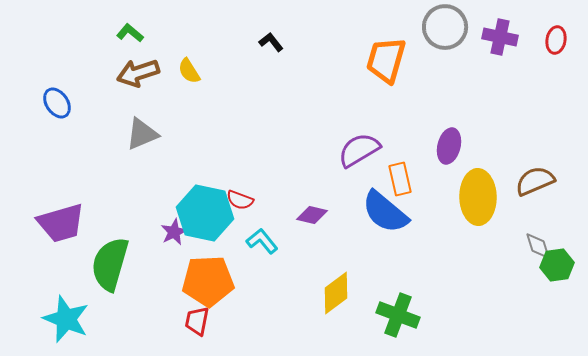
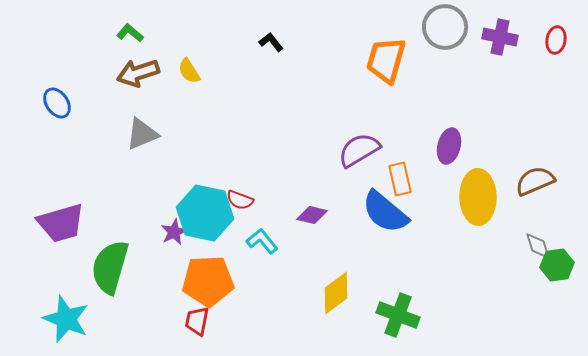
green semicircle: moved 3 px down
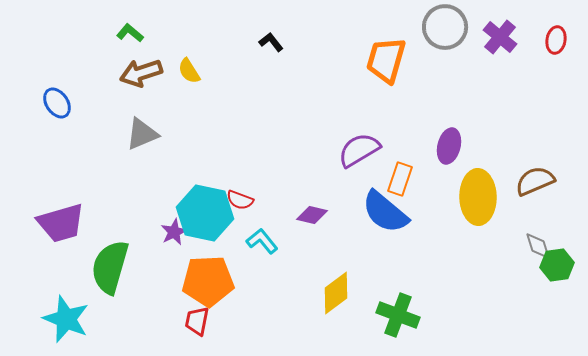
purple cross: rotated 28 degrees clockwise
brown arrow: moved 3 px right
orange rectangle: rotated 32 degrees clockwise
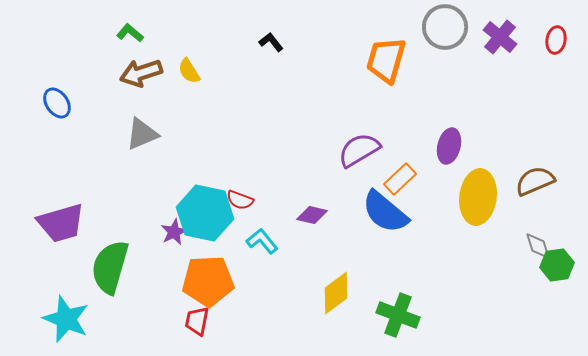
orange rectangle: rotated 28 degrees clockwise
yellow ellipse: rotated 8 degrees clockwise
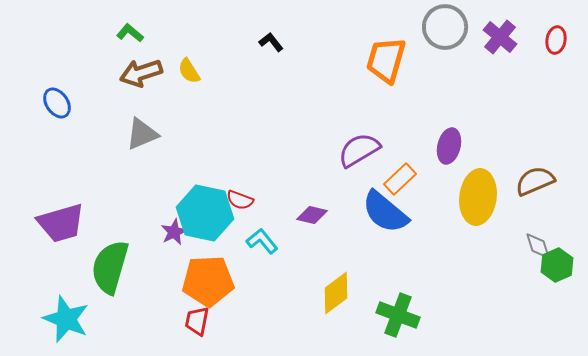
green hexagon: rotated 16 degrees counterclockwise
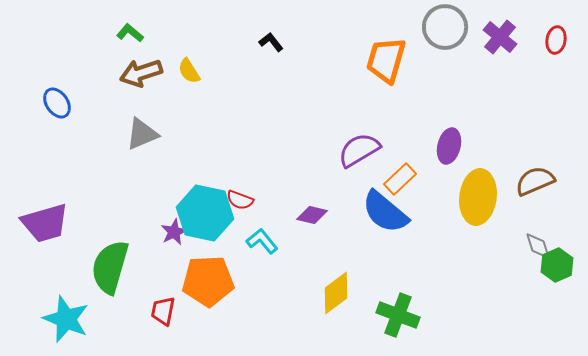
purple trapezoid: moved 16 px left
red trapezoid: moved 34 px left, 10 px up
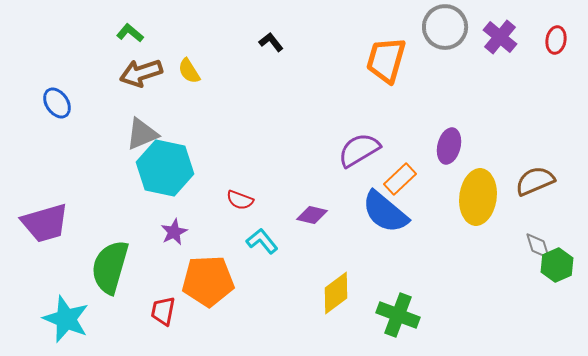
cyan hexagon: moved 40 px left, 45 px up
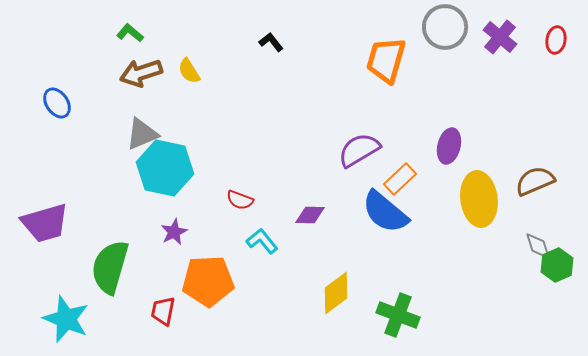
yellow ellipse: moved 1 px right, 2 px down; rotated 14 degrees counterclockwise
purple diamond: moved 2 px left; rotated 12 degrees counterclockwise
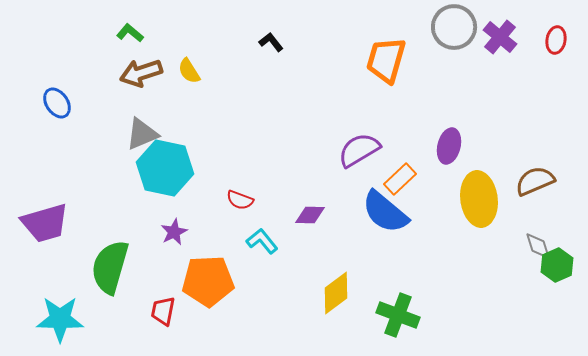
gray circle: moved 9 px right
cyan star: moved 6 px left; rotated 21 degrees counterclockwise
